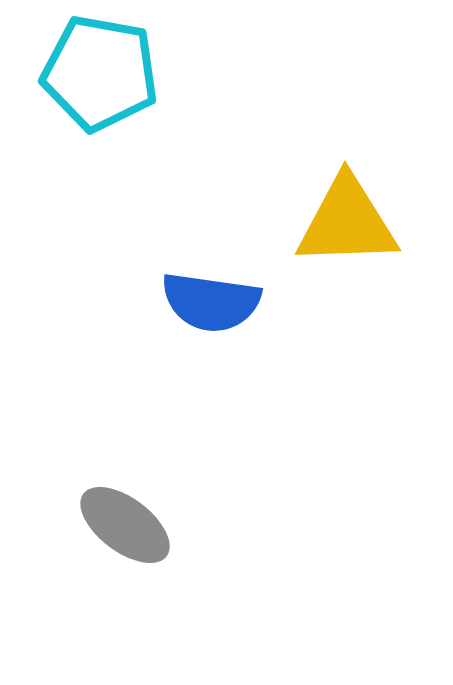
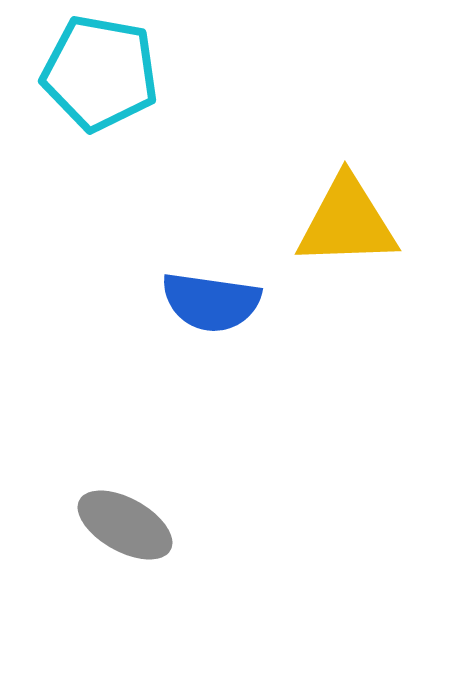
gray ellipse: rotated 8 degrees counterclockwise
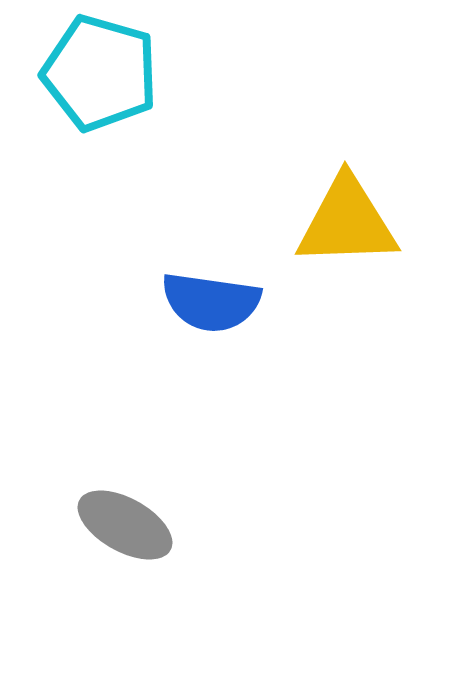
cyan pentagon: rotated 6 degrees clockwise
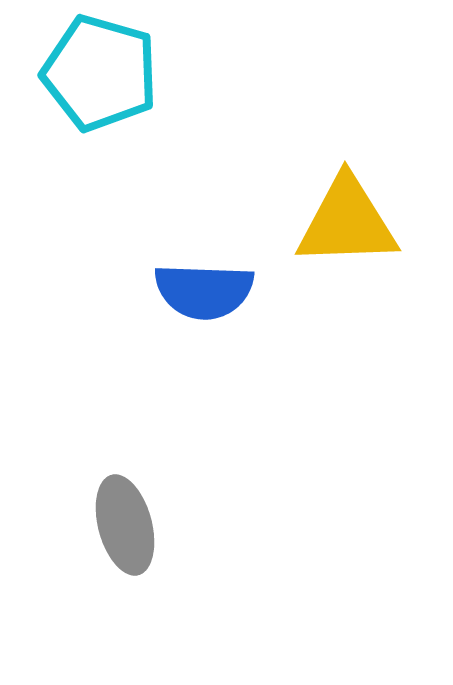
blue semicircle: moved 7 px left, 11 px up; rotated 6 degrees counterclockwise
gray ellipse: rotated 46 degrees clockwise
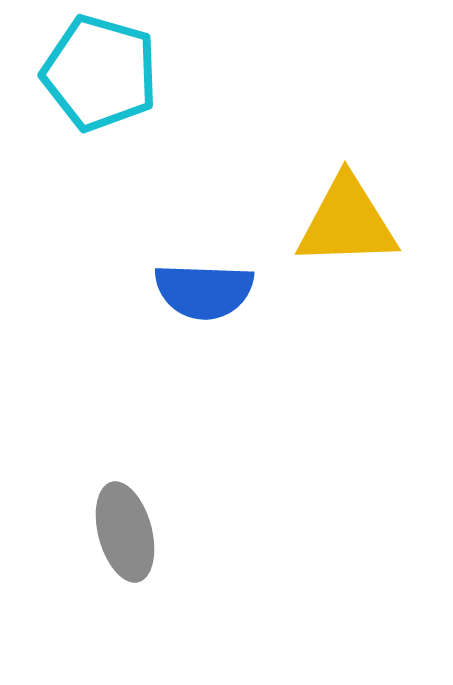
gray ellipse: moved 7 px down
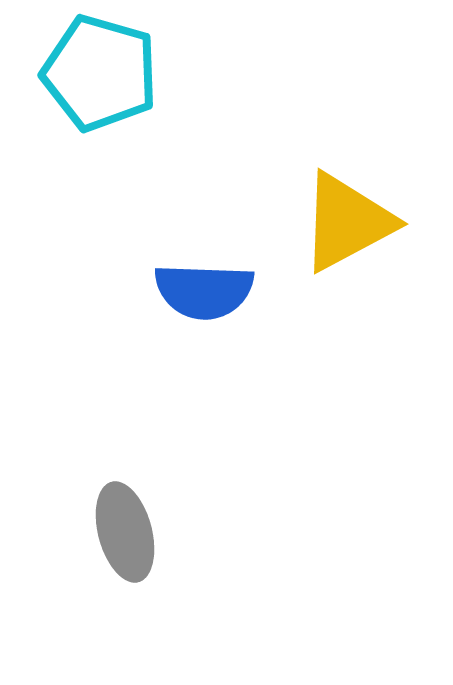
yellow triangle: rotated 26 degrees counterclockwise
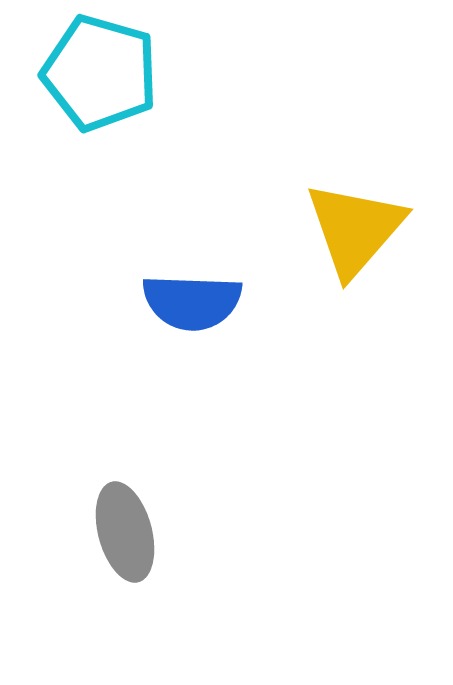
yellow triangle: moved 8 px right, 7 px down; rotated 21 degrees counterclockwise
blue semicircle: moved 12 px left, 11 px down
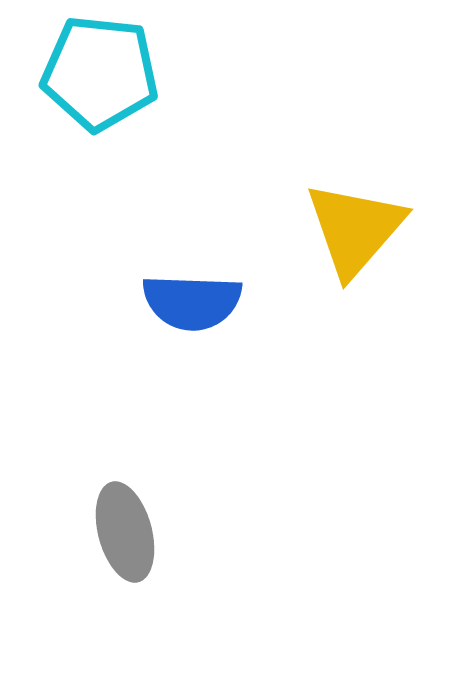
cyan pentagon: rotated 10 degrees counterclockwise
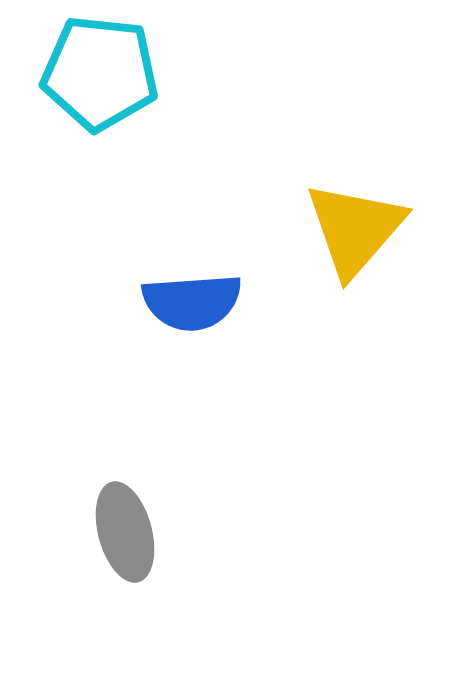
blue semicircle: rotated 6 degrees counterclockwise
